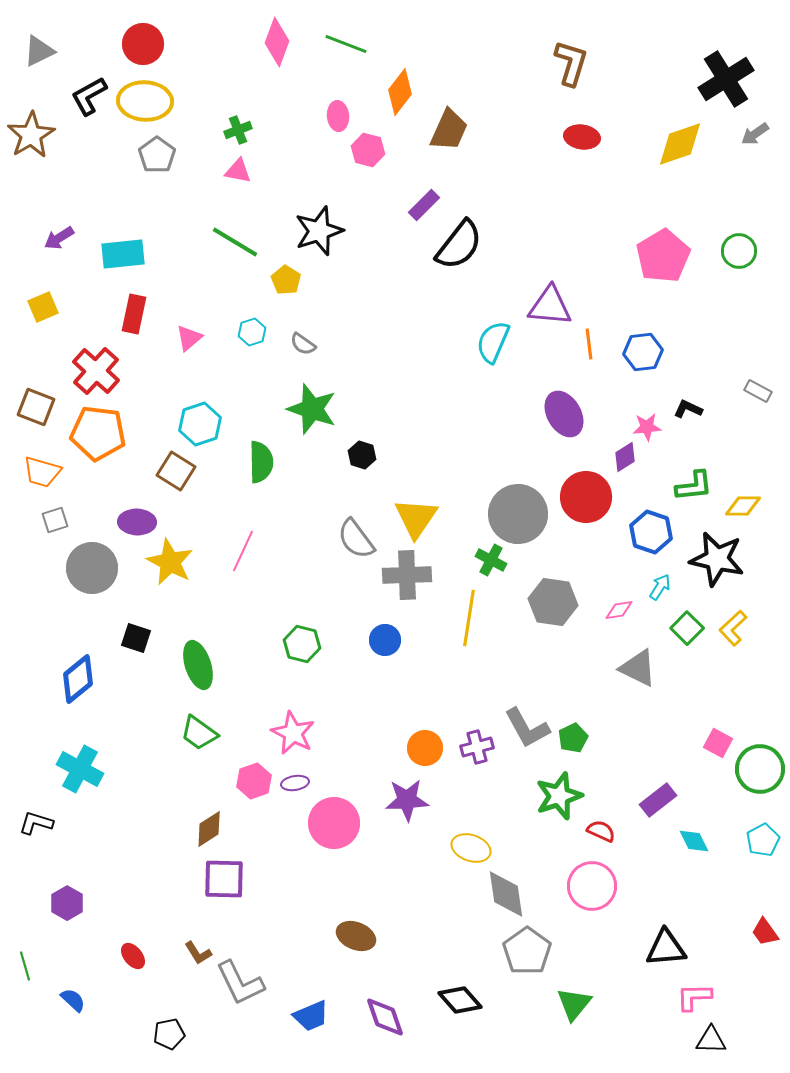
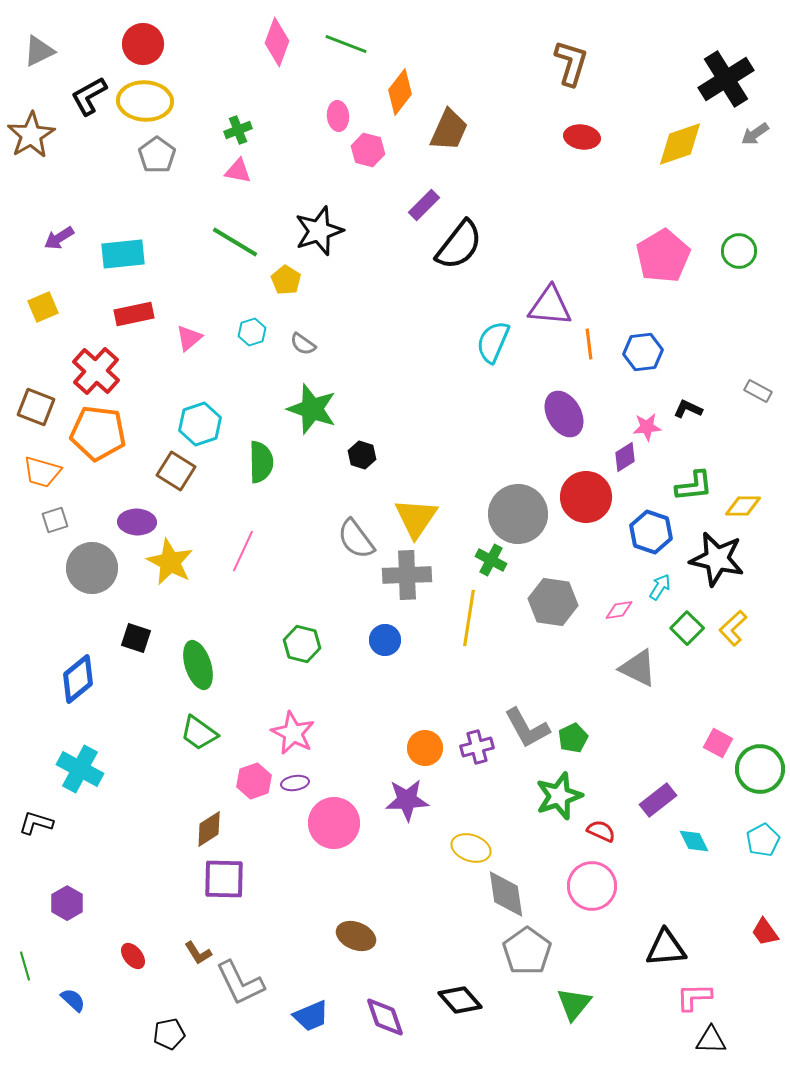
red rectangle at (134, 314): rotated 66 degrees clockwise
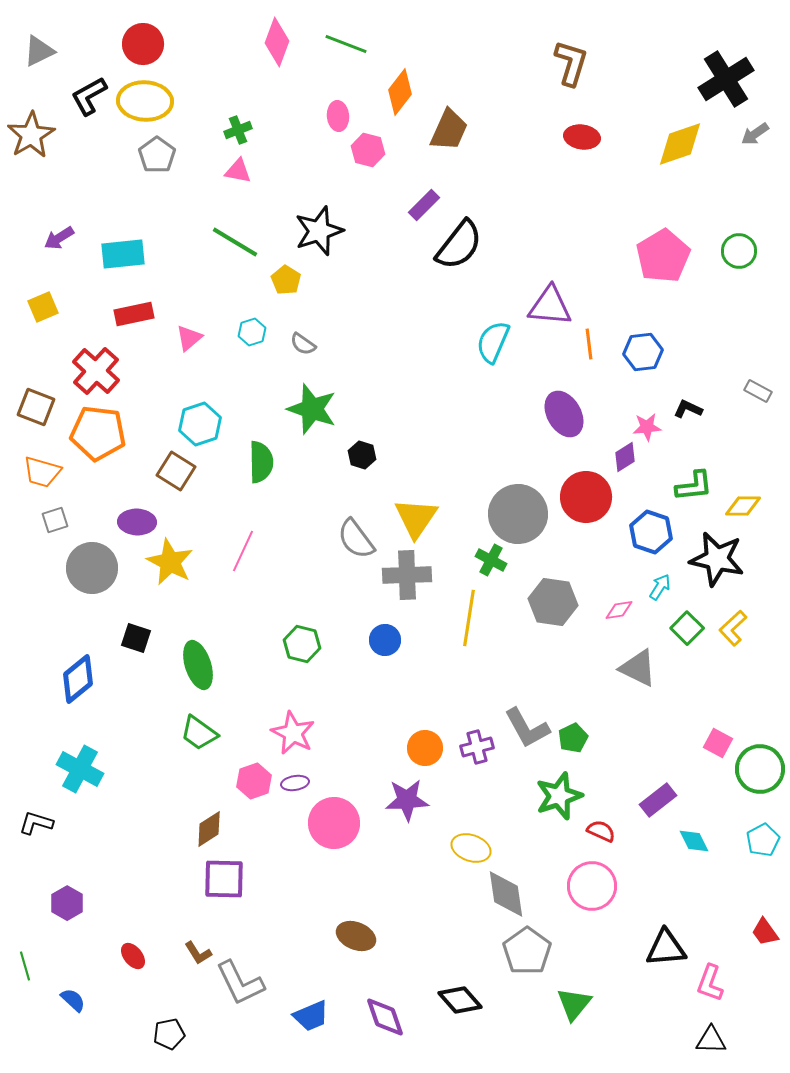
pink L-shape at (694, 997): moved 16 px right, 14 px up; rotated 69 degrees counterclockwise
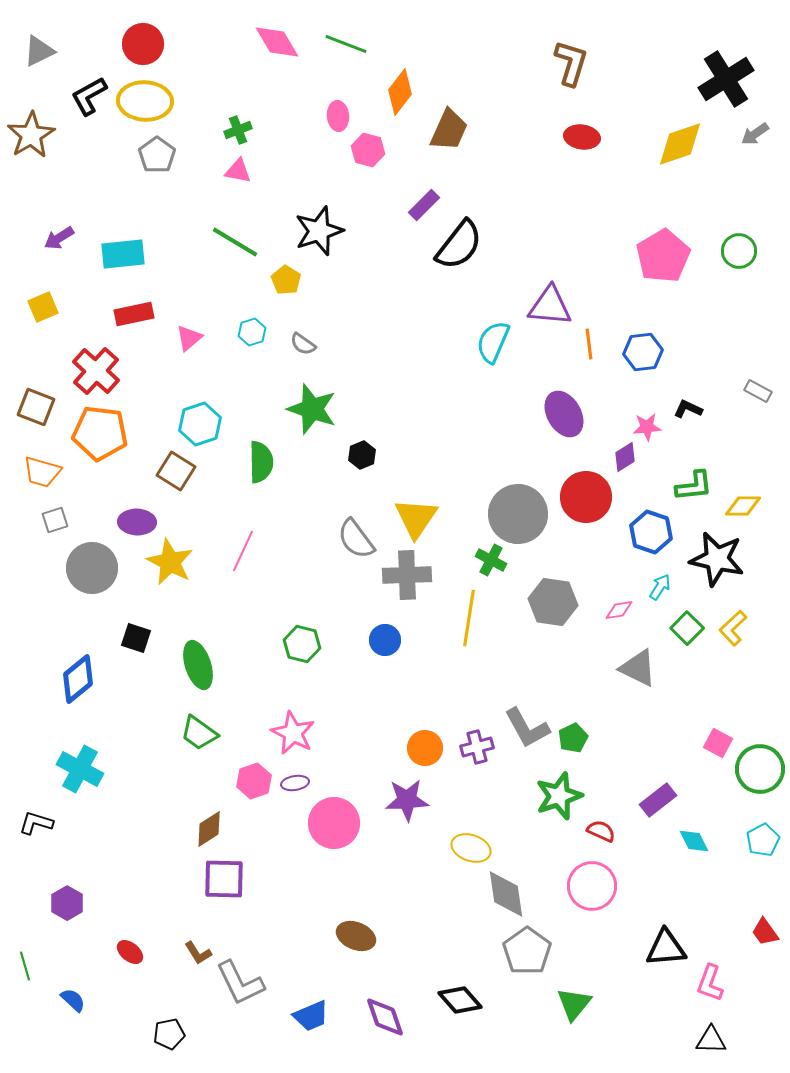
pink diamond at (277, 42): rotated 51 degrees counterclockwise
orange pentagon at (98, 433): moved 2 px right
black hexagon at (362, 455): rotated 20 degrees clockwise
red ellipse at (133, 956): moved 3 px left, 4 px up; rotated 12 degrees counterclockwise
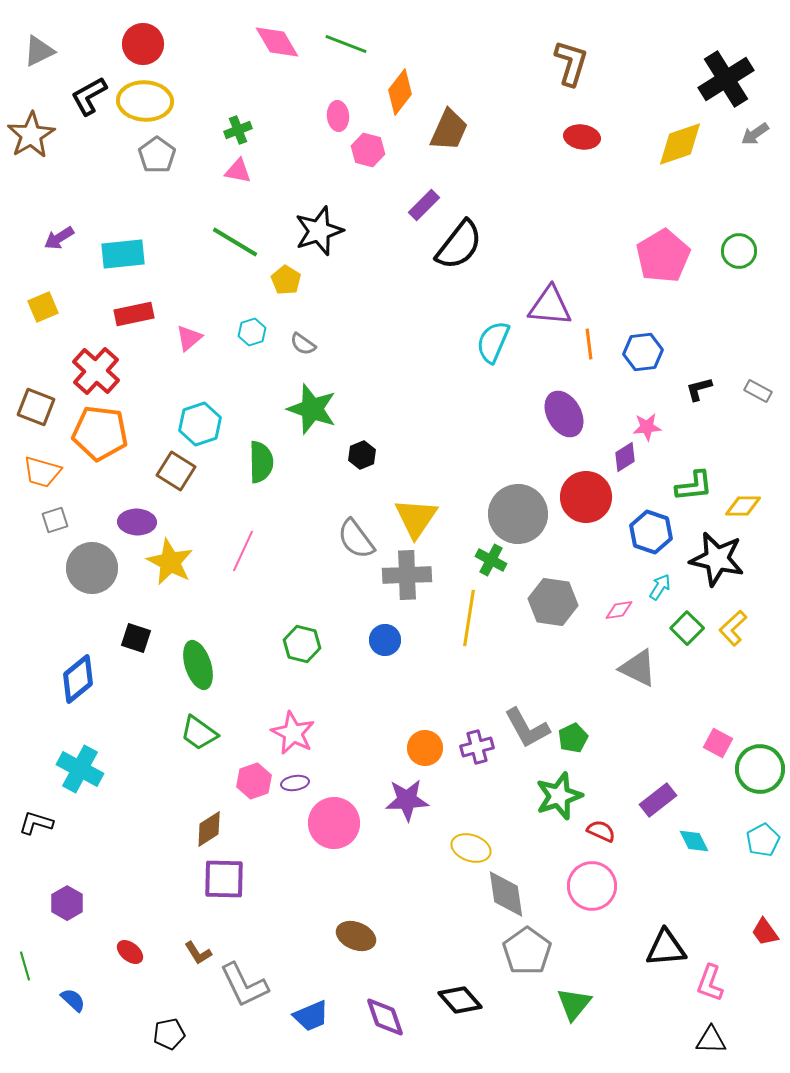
black L-shape at (688, 409): moved 11 px right, 20 px up; rotated 40 degrees counterclockwise
gray L-shape at (240, 983): moved 4 px right, 2 px down
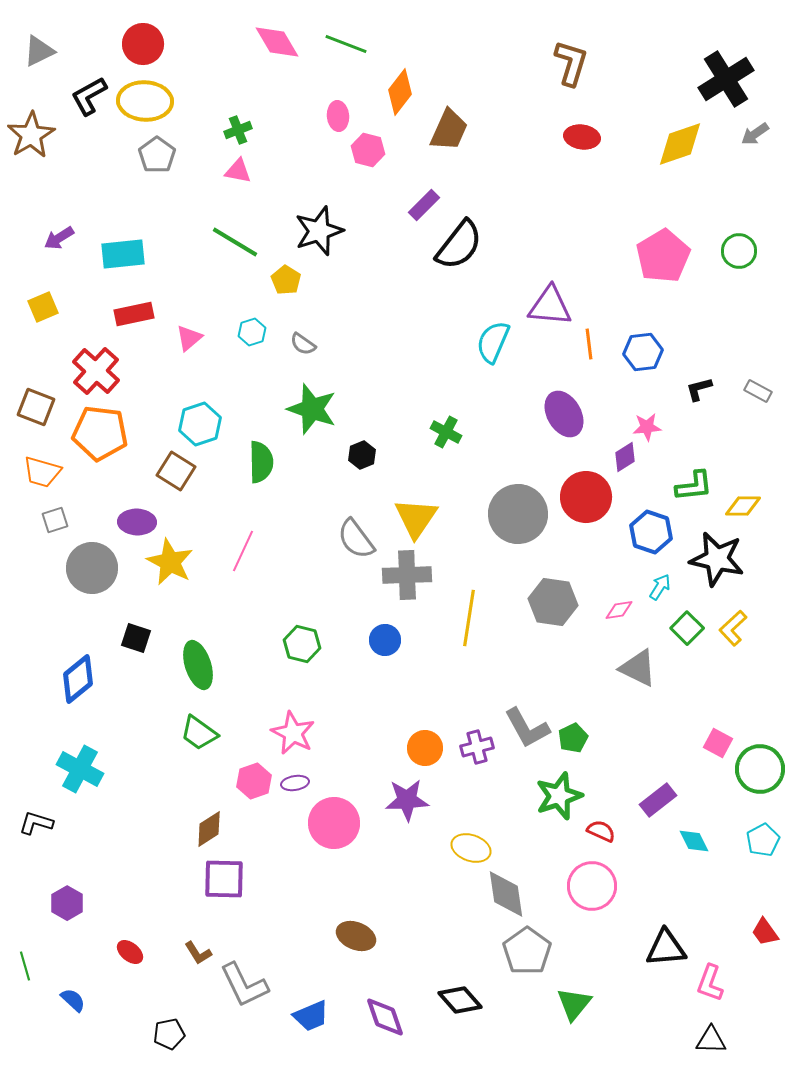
green cross at (491, 560): moved 45 px left, 128 px up
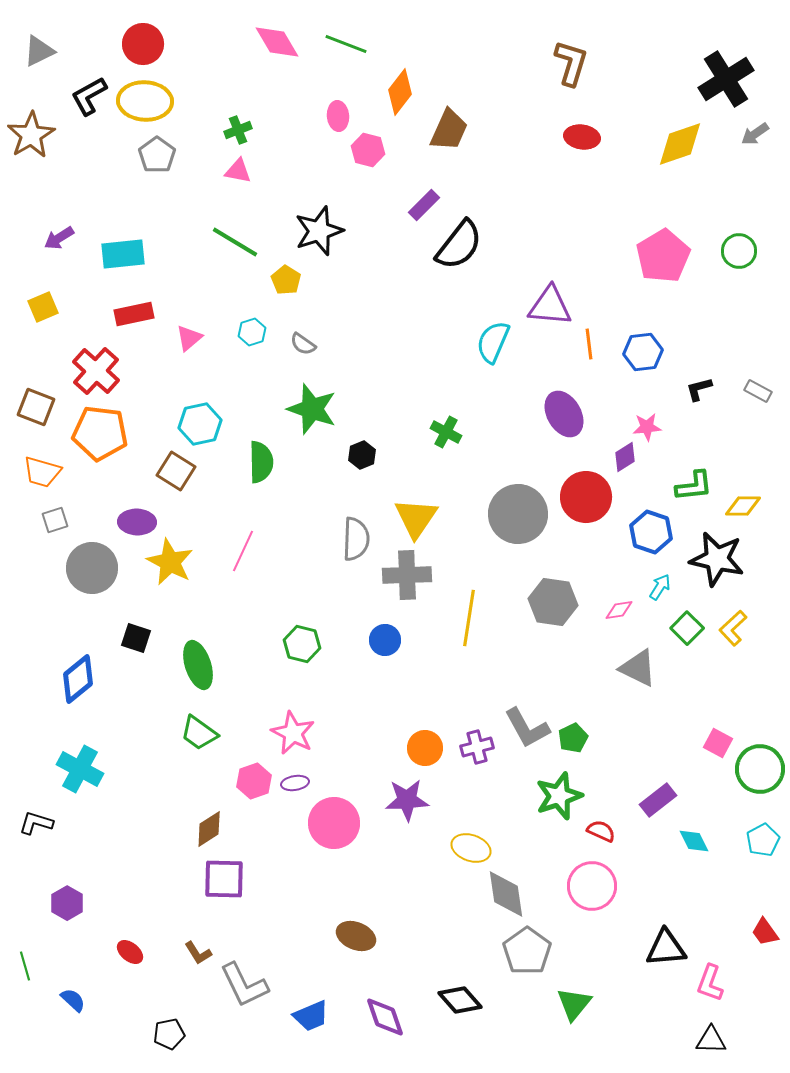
cyan hexagon at (200, 424): rotated 6 degrees clockwise
gray semicircle at (356, 539): rotated 141 degrees counterclockwise
